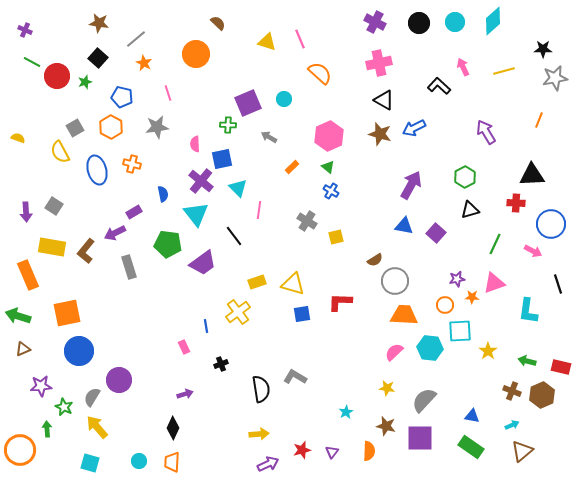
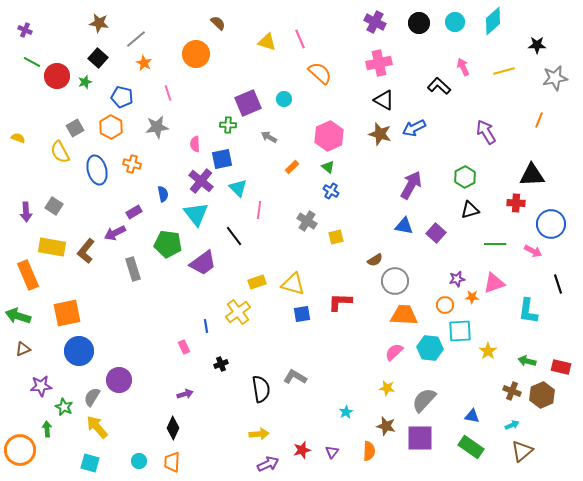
black star at (543, 49): moved 6 px left, 4 px up
green line at (495, 244): rotated 65 degrees clockwise
gray rectangle at (129, 267): moved 4 px right, 2 px down
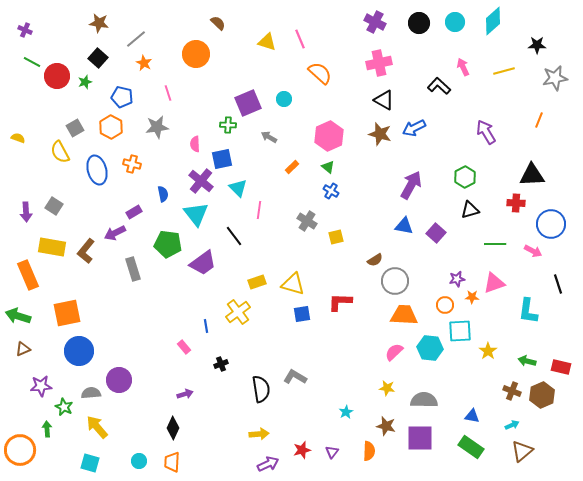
pink rectangle at (184, 347): rotated 16 degrees counterclockwise
gray semicircle at (92, 397): moved 1 px left, 4 px up; rotated 54 degrees clockwise
gray semicircle at (424, 400): rotated 48 degrees clockwise
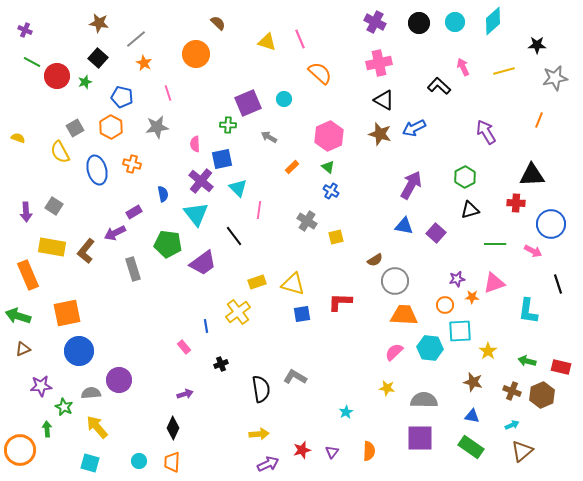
brown star at (386, 426): moved 87 px right, 44 px up
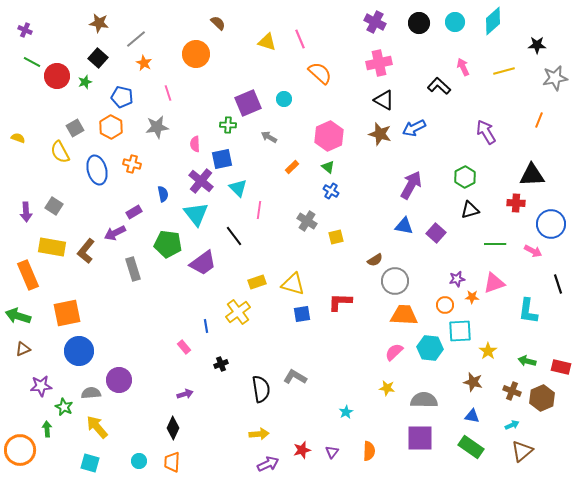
brown hexagon at (542, 395): moved 3 px down
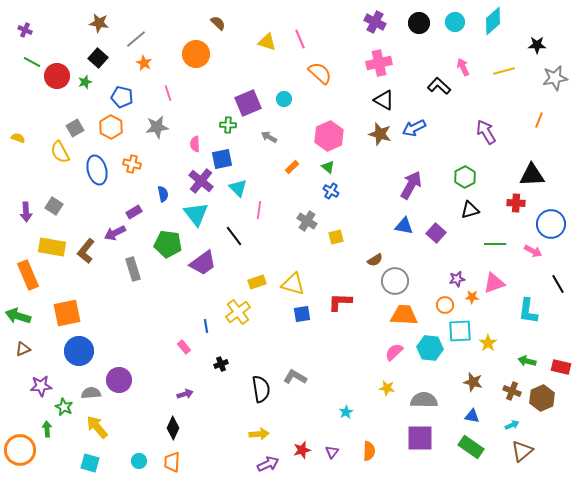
black line at (558, 284): rotated 12 degrees counterclockwise
yellow star at (488, 351): moved 8 px up
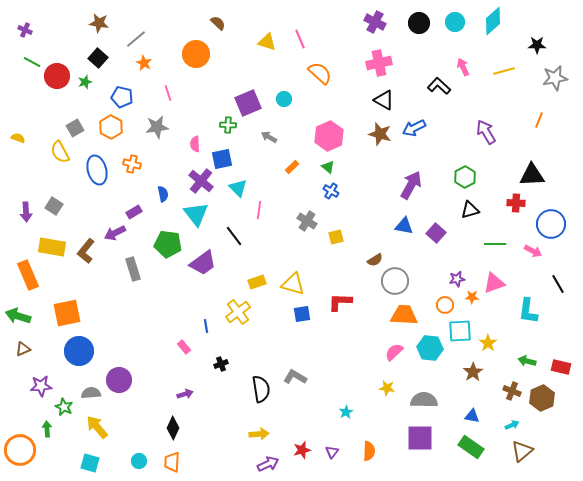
brown star at (473, 382): moved 10 px up; rotated 24 degrees clockwise
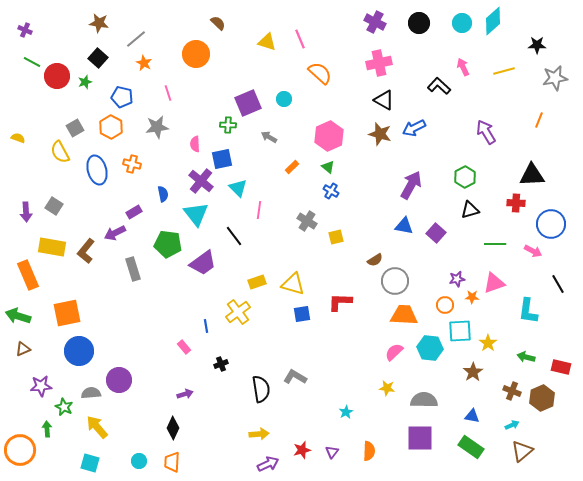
cyan circle at (455, 22): moved 7 px right, 1 px down
green arrow at (527, 361): moved 1 px left, 4 px up
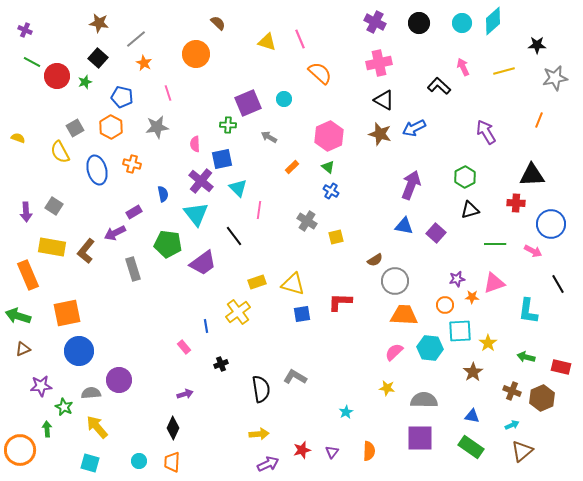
purple arrow at (411, 185): rotated 8 degrees counterclockwise
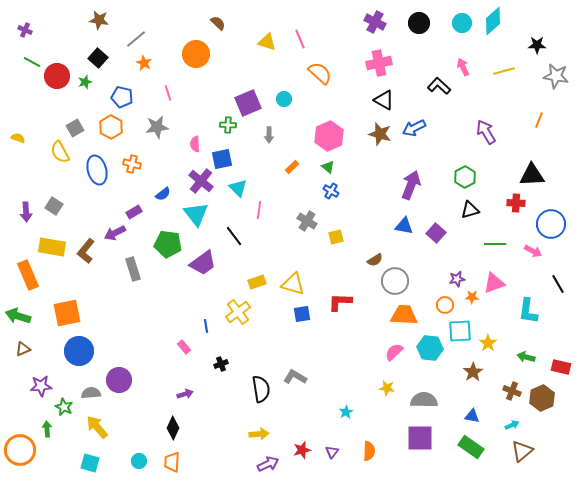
brown star at (99, 23): moved 3 px up
gray star at (555, 78): moved 1 px right, 2 px up; rotated 20 degrees clockwise
gray arrow at (269, 137): moved 2 px up; rotated 119 degrees counterclockwise
blue semicircle at (163, 194): rotated 63 degrees clockwise
